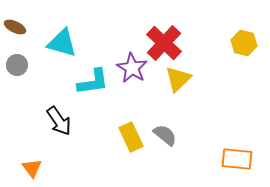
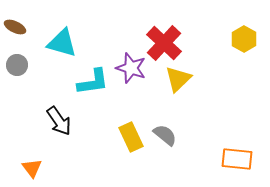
yellow hexagon: moved 4 px up; rotated 15 degrees clockwise
purple star: moved 1 px left; rotated 12 degrees counterclockwise
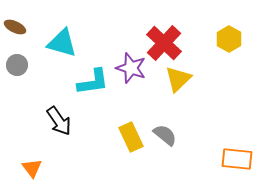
yellow hexagon: moved 15 px left
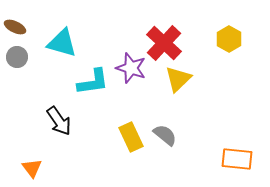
gray circle: moved 8 px up
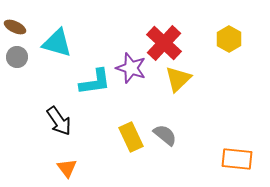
cyan triangle: moved 5 px left
cyan L-shape: moved 2 px right
orange triangle: moved 35 px right
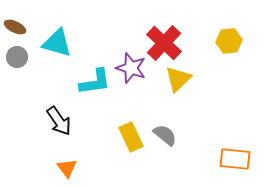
yellow hexagon: moved 2 px down; rotated 25 degrees clockwise
orange rectangle: moved 2 px left
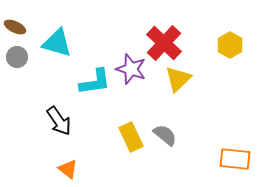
yellow hexagon: moved 1 px right, 4 px down; rotated 25 degrees counterclockwise
purple star: moved 1 px down
orange triangle: moved 1 px right, 1 px down; rotated 15 degrees counterclockwise
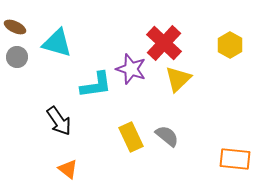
cyan L-shape: moved 1 px right, 3 px down
gray semicircle: moved 2 px right, 1 px down
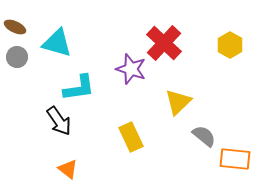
yellow triangle: moved 23 px down
cyan L-shape: moved 17 px left, 3 px down
gray semicircle: moved 37 px right
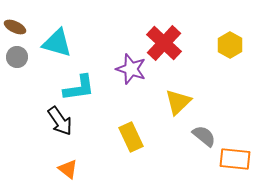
black arrow: moved 1 px right
